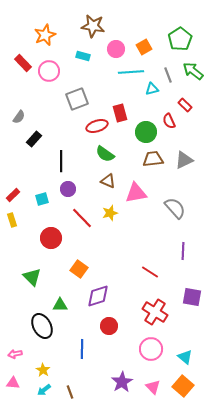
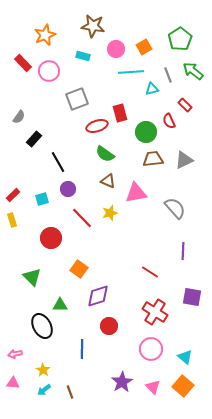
black line at (61, 161): moved 3 px left, 1 px down; rotated 30 degrees counterclockwise
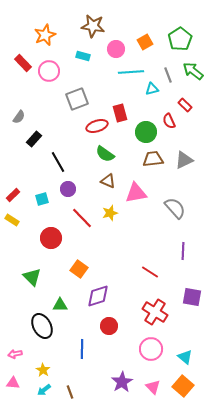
orange square at (144, 47): moved 1 px right, 5 px up
yellow rectangle at (12, 220): rotated 40 degrees counterclockwise
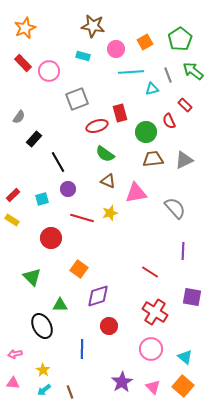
orange star at (45, 35): moved 20 px left, 7 px up
red line at (82, 218): rotated 30 degrees counterclockwise
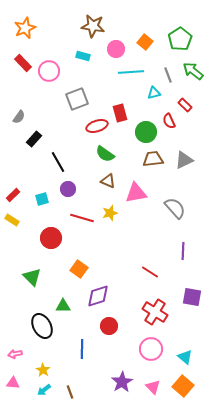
orange square at (145, 42): rotated 21 degrees counterclockwise
cyan triangle at (152, 89): moved 2 px right, 4 px down
green triangle at (60, 305): moved 3 px right, 1 px down
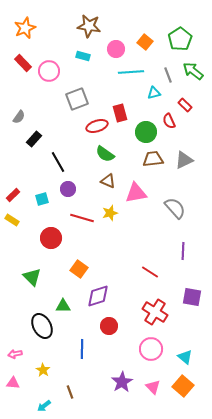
brown star at (93, 26): moved 4 px left
cyan arrow at (44, 390): moved 16 px down
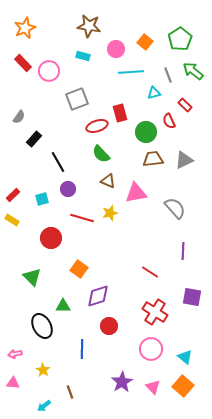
green semicircle at (105, 154): moved 4 px left; rotated 12 degrees clockwise
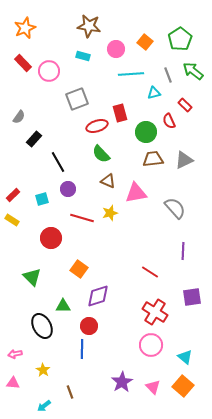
cyan line at (131, 72): moved 2 px down
purple square at (192, 297): rotated 18 degrees counterclockwise
red circle at (109, 326): moved 20 px left
pink circle at (151, 349): moved 4 px up
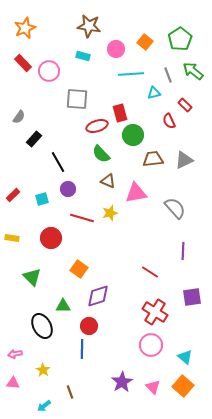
gray square at (77, 99): rotated 25 degrees clockwise
green circle at (146, 132): moved 13 px left, 3 px down
yellow rectangle at (12, 220): moved 18 px down; rotated 24 degrees counterclockwise
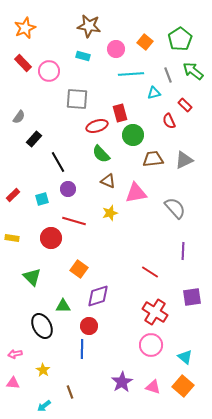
red line at (82, 218): moved 8 px left, 3 px down
pink triangle at (153, 387): rotated 28 degrees counterclockwise
